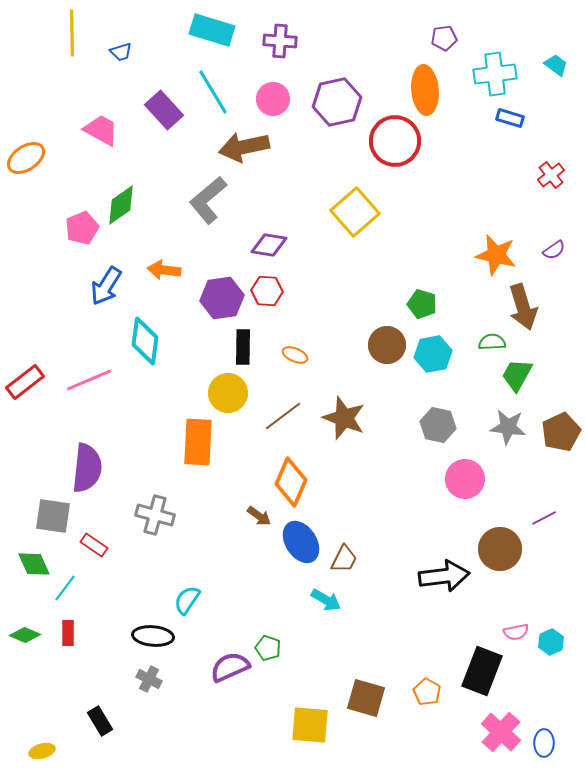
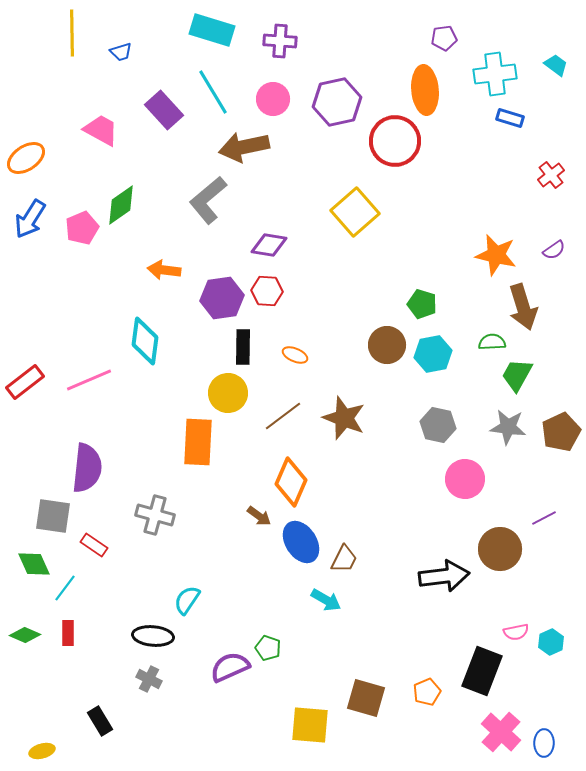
blue arrow at (106, 286): moved 76 px left, 67 px up
orange pentagon at (427, 692): rotated 20 degrees clockwise
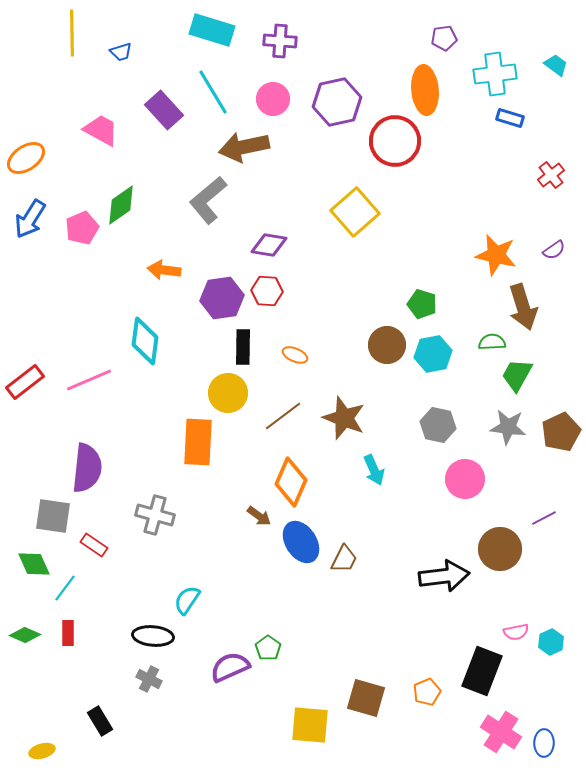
cyan arrow at (326, 600): moved 48 px right, 130 px up; rotated 36 degrees clockwise
green pentagon at (268, 648): rotated 15 degrees clockwise
pink cross at (501, 732): rotated 9 degrees counterclockwise
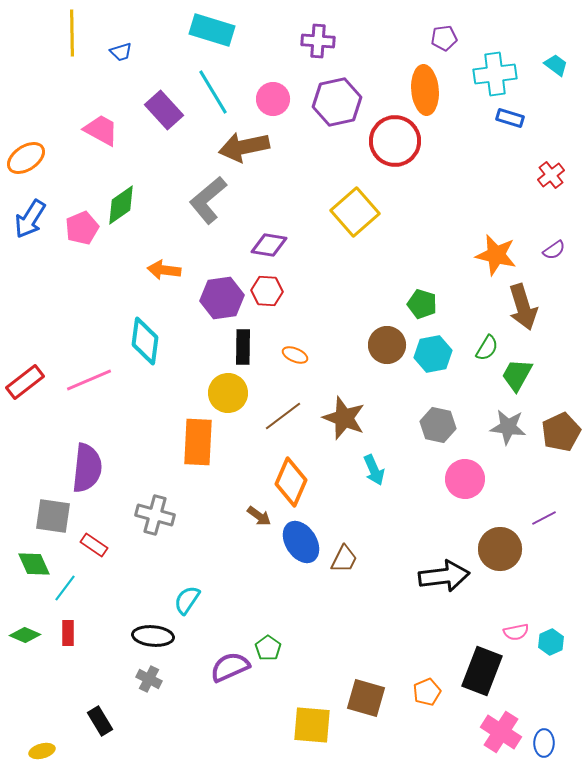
purple cross at (280, 41): moved 38 px right
green semicircle at (492, 342): moved 5 px left, 6 px down; rotated 124 degrees clockwise
yellow square at (310, 725): moved 2 px right
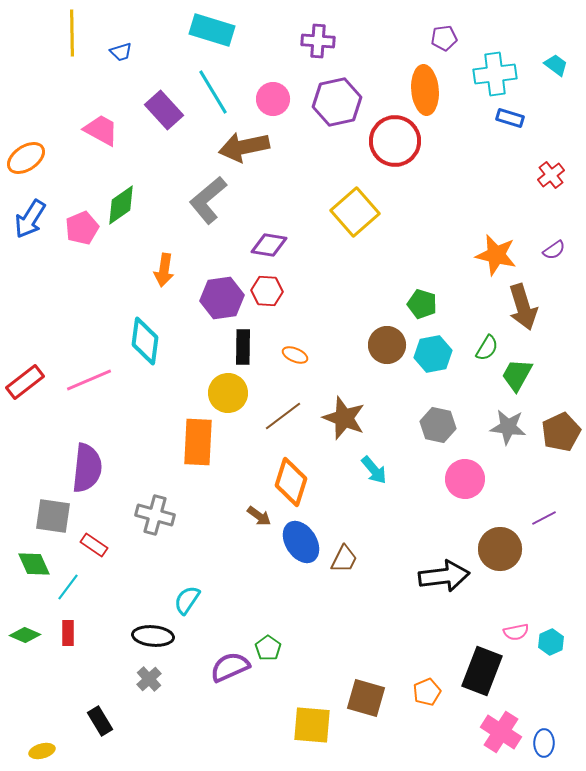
orange arrow at (164, 270): rotated 88 degrees counterclockwise
cyan arrow at (374, 470): rotated 16 degrees counterclockwise
orange diamond at (291, 482): rotated 6 degrees counterclockwise
cyan line at (65, 588): moved 3 px right, 1 px up
gray cross at (149, 679): rotated 20 degrees clockwise
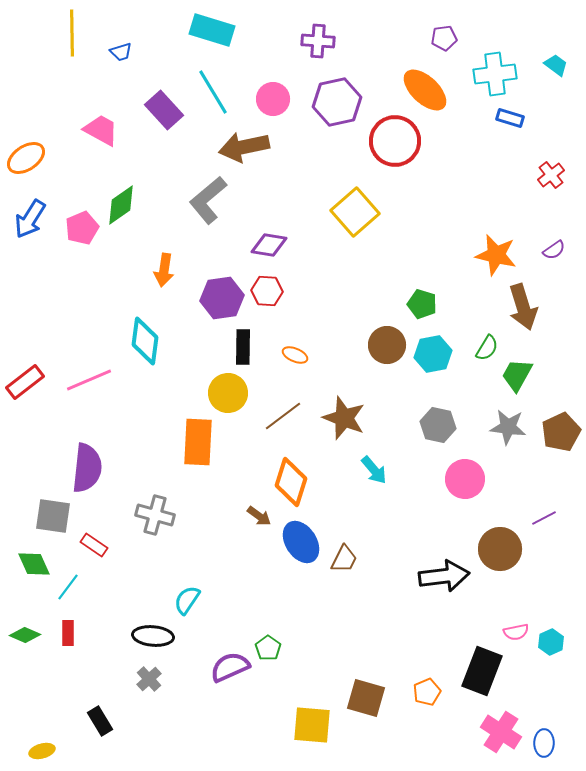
orange ellipse at (425, 90): rotated 42 degrees counterclockwise
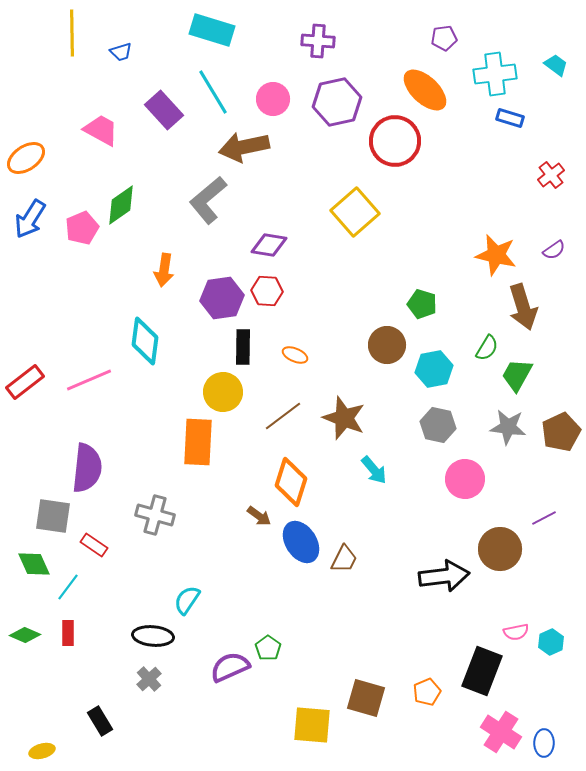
cyan hexagon at (433, 354): moved 1 px right, 15 px down
yellow circle at (228, 393): moved 5 px left, 1 px up
